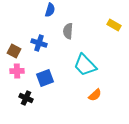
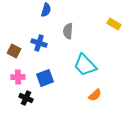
blue semicircle: moved 4 px left
yellow rectangle: moved 1 px up
pink cross: moved 1 px right, 6 px down
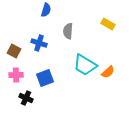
yellow rectangle: moved 6 px left
cyan trapezoid: rotated 15 degrees counterclockwise
pink cross: moved 2 px left, 2 px up
orange semicircle: moved 13 px right, 23 px up
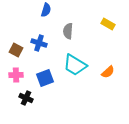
brown square: moved 2 px right, 1 px up
cyan trapezoid: moved 10 px left
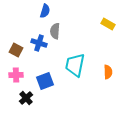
blue semicircle: moved 1 px left, 1 px down
gray semicircle: moved 13 px left
cyan trapezoid: rotated 70 degrees clockwise
orange semicircle: rotated 48 degrees counterclockwise
blue square: moved 3 px down
black cross: rotated 24 degrees clockwise
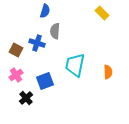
yellow rectangle: moved 6 px left, 11 px up; rotated 16 degrees clockwise
blue cross: moved 2 px left
pink cross: rotated 32 degrees counterclockwise
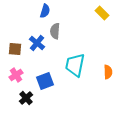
blue cross: rotated 21 degrees clockwise
brown square: moved 1 px left, 1 px up; rotated 24 degrees counterclockwise
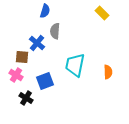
brown square: moved 7 px right, 8 px down
pink cross: rotated 24 degrees counterclockwise
black cross: rotated 16 degrees counterclockwise
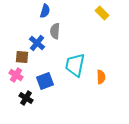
orange semicircle: moved 7 px left, 5 px down
